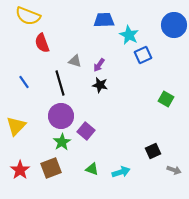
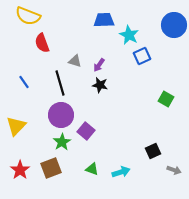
blue square: moved 1 px left, 1 px down
purple circle: moved 1 px up
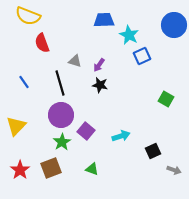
cyan arrow: moved 36 px up
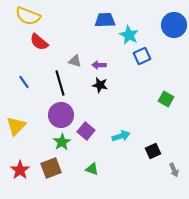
blue trapezoid: moved 1 px right
red semicircle: moved 3 px left, 1 px up; rotated 30 degrees counterclockwise
purple arrow: rotated 56 degrees clockwise
gray arrow: rotated 48 degrees clockwise
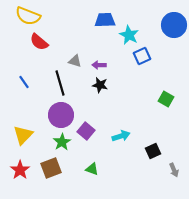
yellow triangle: moved 7 px right, 9 px down
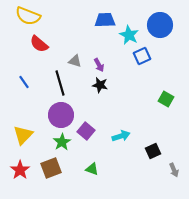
blue circle: moved 14 px left
red semicircle: moved 2 px down
purple arrow: rotated 120 degrees counterclockwise
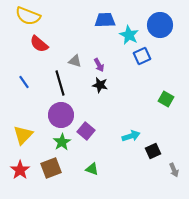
cyan arrow: moved 10 px right
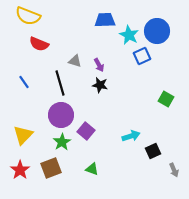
blue circle: moved 3 px left, 6 px down
red semicircle: rotated 18 degrees counterclockwise
